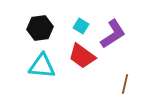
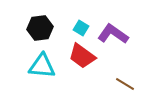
cyan square: moved 2 px down
purple L-shape: rotated 112 degrees counterclockwise
brown line: rotated 72 degrees counterclockwise
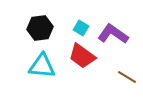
brown line: moved 2 px right, 7 px up
